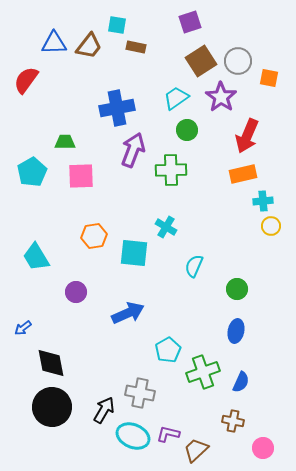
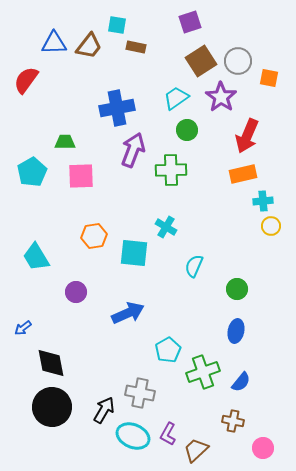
blue semicircle at (241, 382): rotated 15 degrees clockwise
purple L-shape at (168, 434): rotated 75 degrees counterclockwise
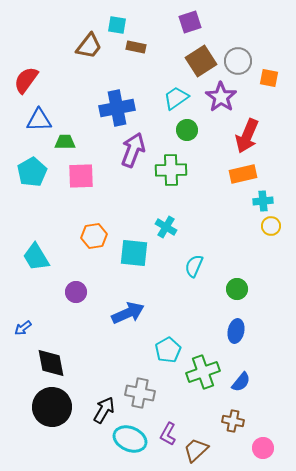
blue triangle at (54, 43): moved 15 px left, 77 px down
cyan ellipse at (133, 436): moved 3 px left, 3 px down
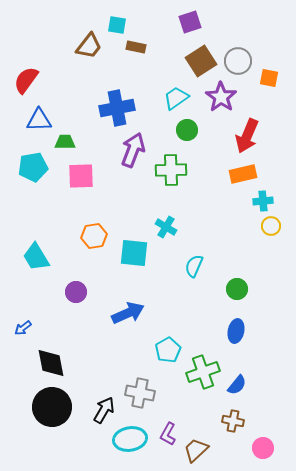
cyan pentagon at (32, 172): moved 1 px right, 5 px up; rotated 20 degrees clockwise
blue semicircle at (241, 382): moved 4 px left, 3 px down
cyan ellipse at (130, 439): rotated 32 degrees counterclockwise
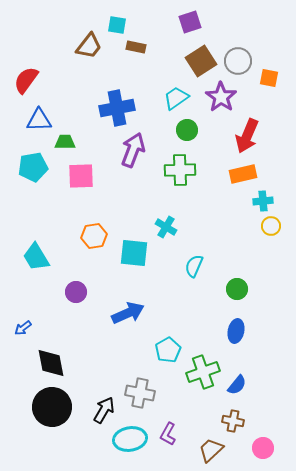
green cross at (171, 170): moved 9 px right
brown trapezoid at (196, 450): moved 15 px right
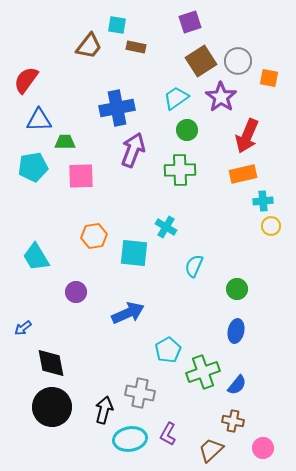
black arrow at (104, 410): rotated 16 degrees counterclockwise
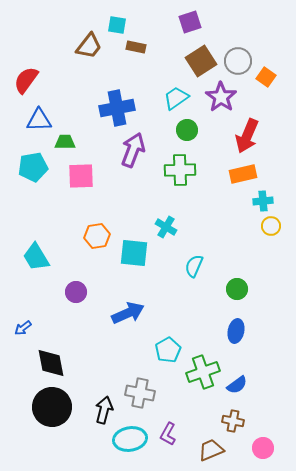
orange square at (269, 78): moved 3 px left, 1 px up; rotated 24 degrees clockwise
orange hexagon at (94, 236): moved 3 px right
blue semicircle at (237, 385): rotated 15 degrees clockwise
brown trapezoid at (211, 450): rotated 20 degrees clockwise
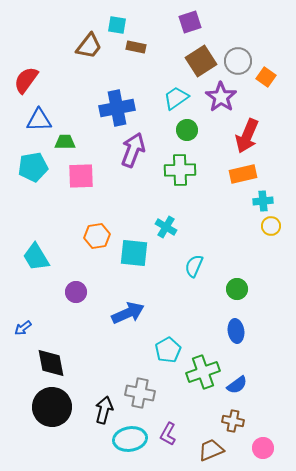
blue ellipse at (236, 331): rotated 20 degrees counterclockwise
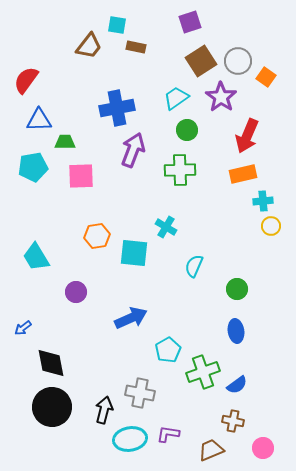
blue arrow at (128, 313): moved 3 px right, 5 px down
purple L-shape at (168, 434): rotated 70 degrees clockwise
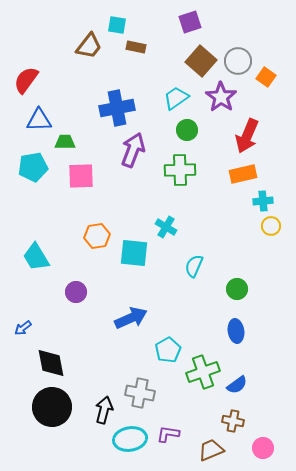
brown square at (201, 61): rotated 16 degrees counterclockwise
